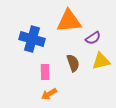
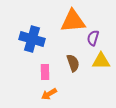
orange triangle: moved 4 px right
purple semicircle: rotated 140 degrees clockwise
yellow triangle: rotated 12 degrees clockwise
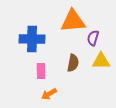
blue cross: rotated 15 degrees counterclockwise
brown semicircle: rotated 30 degrees clockwise
pink rectangle: moved 4 px left, 1 px up
